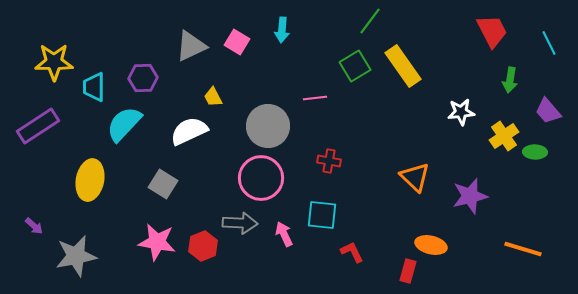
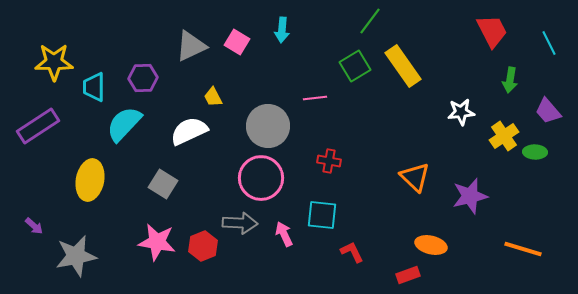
red rectangle: moved 4 px down; rotated 55 degrees clockwise
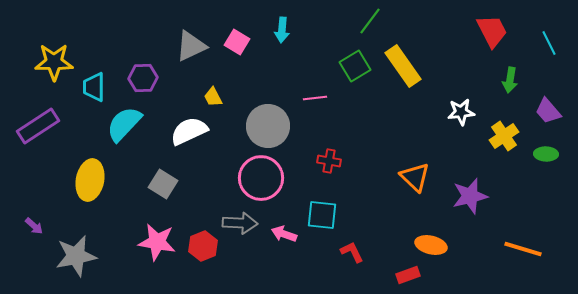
green ellipse: moved 11 px right, 2 px down
pink arrow: rotated 45 degrees counterclockwise
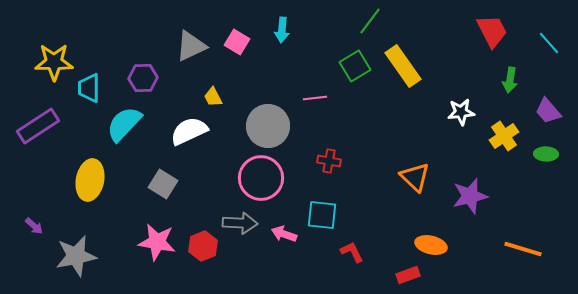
cyan line: rotated 15 degrees counterclockwise
cyan trapezoid: moved 5 px left, 1 px down
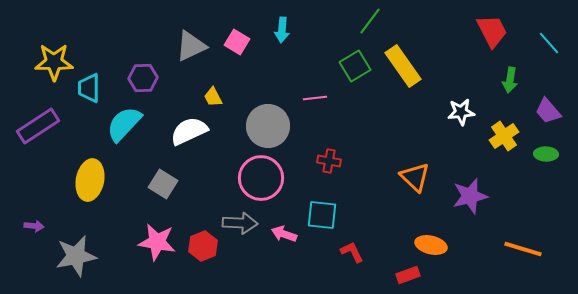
purple arrow: rotated 36 degrees counterclockwise
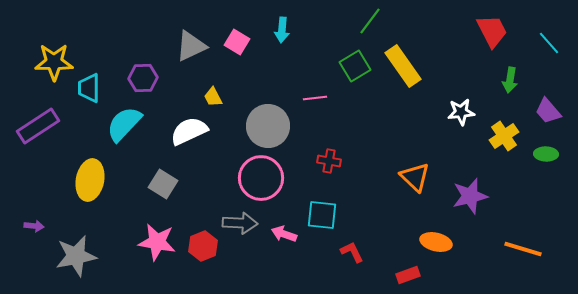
orange ellipse: moved 5 px right, 3 px up
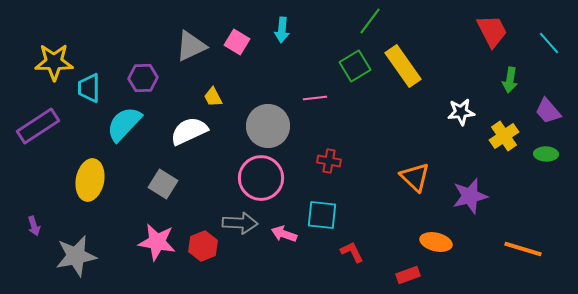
purple arrow: rotated 66 degrees clockwise
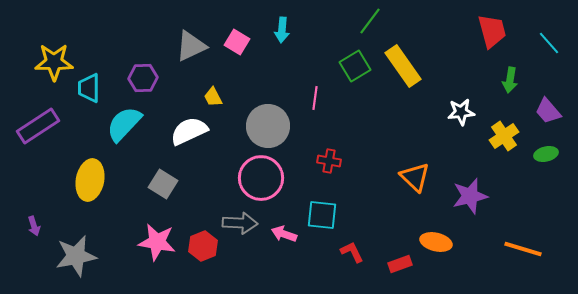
red trapezoid: rotated 12 degrees clockwise
pink line: rotated 75 degrees counterclockwise
green ellipse: rotated 15 degrees counterclockwise
red rectangle: moved 8 px left, 11 px up
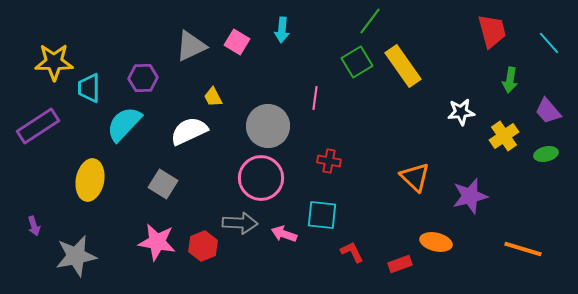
green square: moved 2 px right, 4 px up
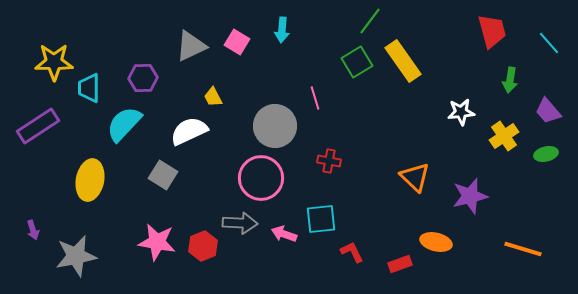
yellow rectangle: moved 5 px up
pink line: rotated 25 degrees counterclockwise
gray circle: moved 7 px right
gray square: moved 9 px up
cyan square: moved 1 px left, 4 px down; rotated 12 degrees counterclockwise
purple arrow: moved 1 px left, 4 px down
